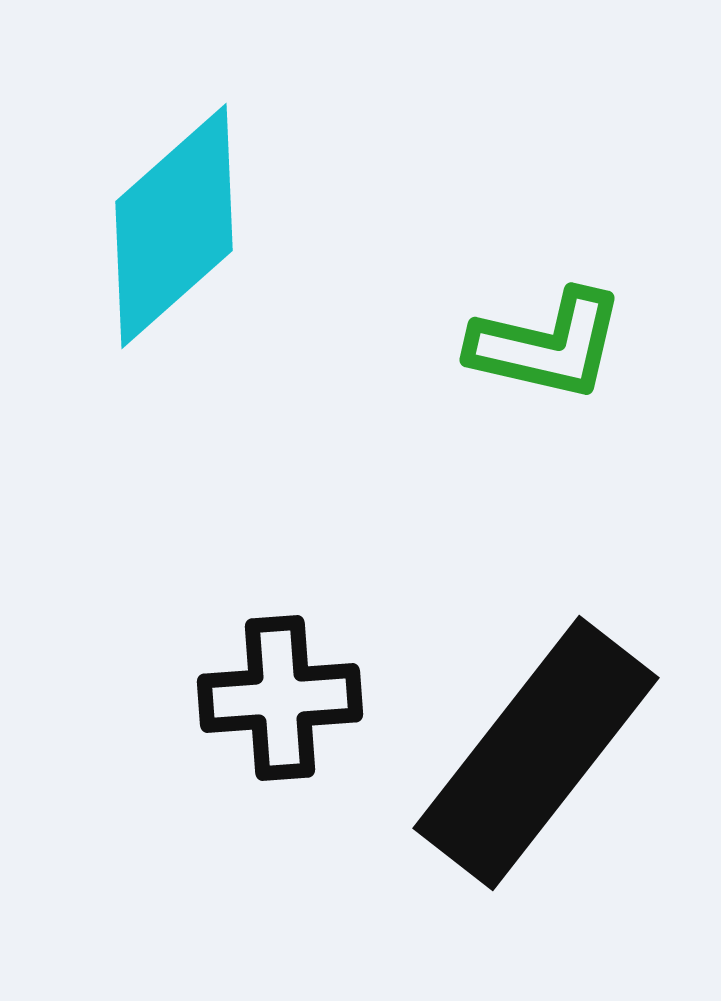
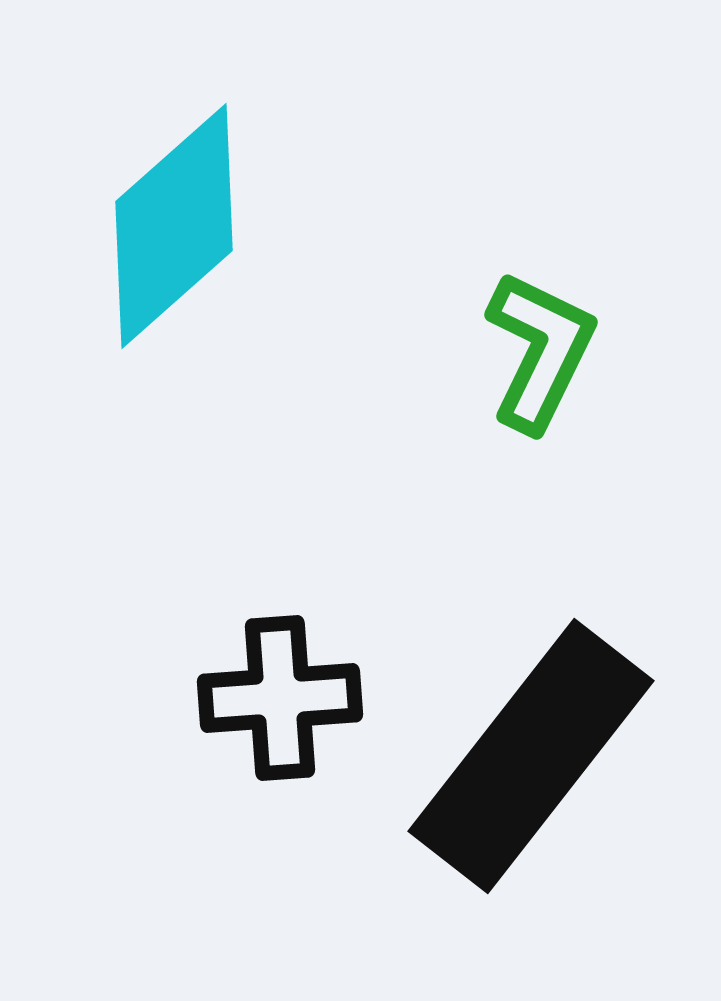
green L-shape: moved 7 px left, 6 px down; rotated 77 degrees counterclockwise
black rectangle: moved 5 px left, 3 px down
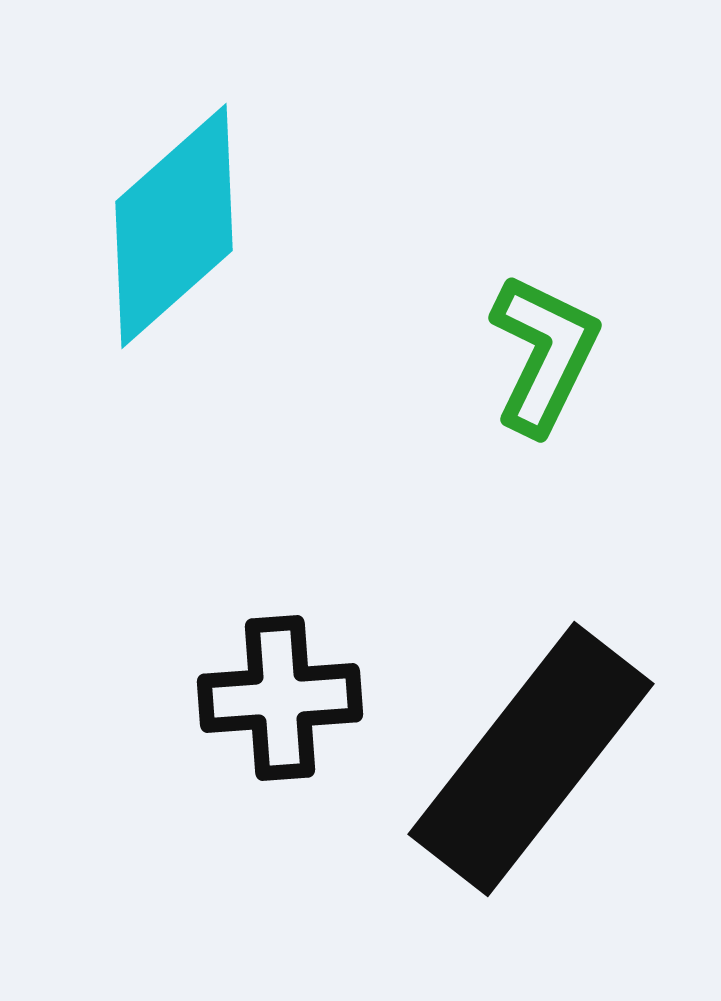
green L-shape: moved 4 px right, 3 px down
black rectangle: moved 3 px down
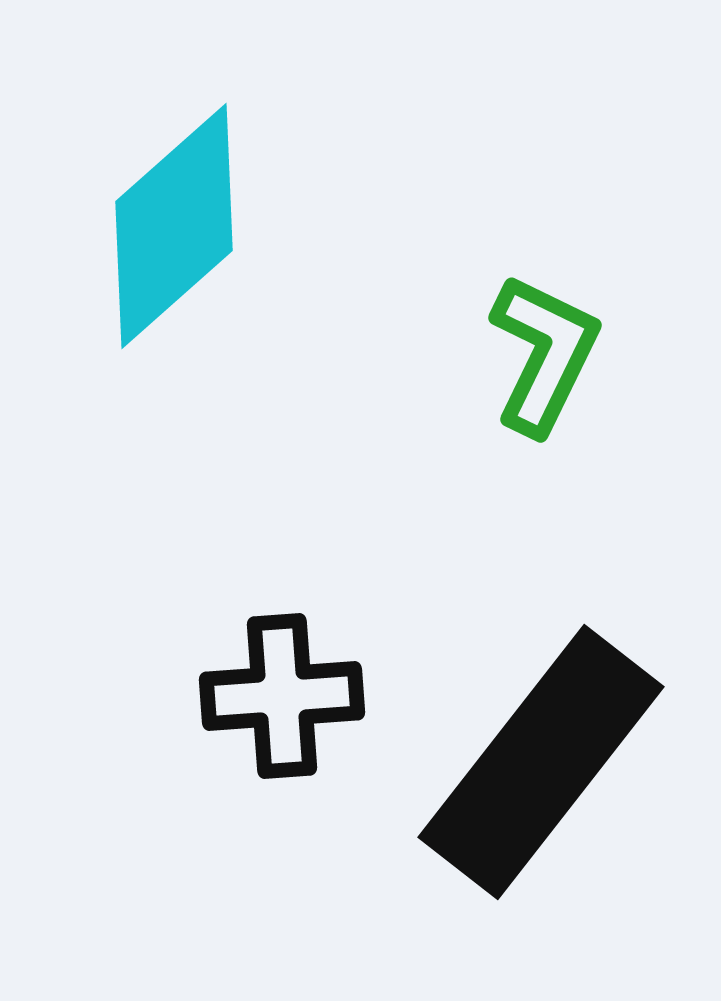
black cross: moved 2 px right, 2 px up
black rectangle: moved 10 px right, 3 px down
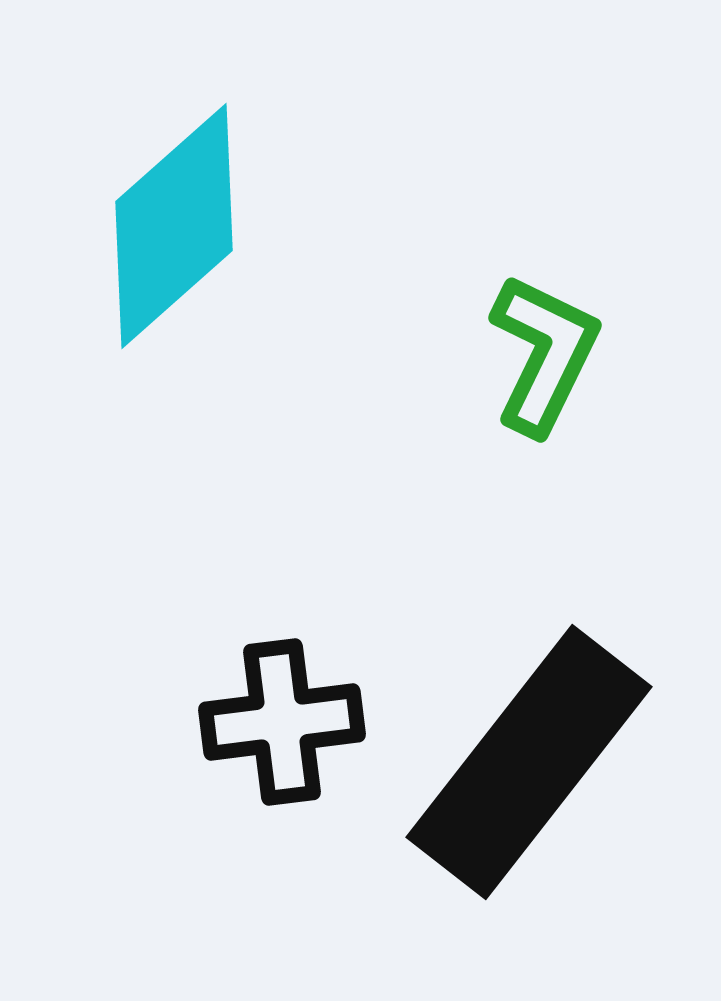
black cross: moved 26 px down; rotated 3 degrees counterclockwise
black rectangle: moved 12 px left
